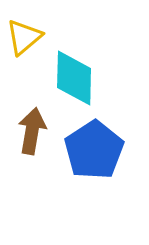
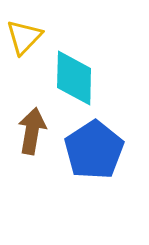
yellow triangle: rotated 6 degrees counterclockwise
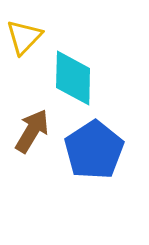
cyan diamond: moved 1 px left
brown arrow: rotated 21 degrees clockwise
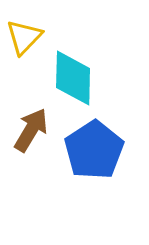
brown arrow: moved 1 px left, 1 px up
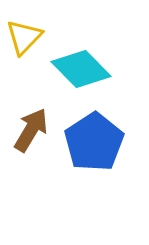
cyan diamond: moved 8 px right, 9 px up; rotated 46 degrees counterclockwise
blue pentagon: moved 8 px up
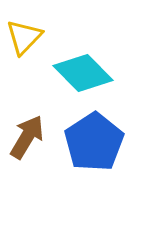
cyan diamond: moved 2 px right, 4 px down
brown arrow: moved 4 px left, 7 px down
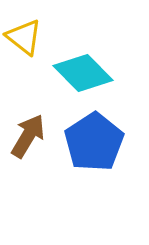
yellow triangle: rotated 36 degrees counterclockwise
brown arrow: moved 1 px right, 1 px up
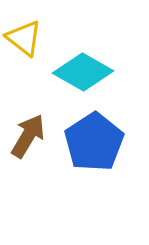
yellow triangle: moved 1 px down
cyan diamond: moved 1 px up; rotated 16 degrees counterclockwise
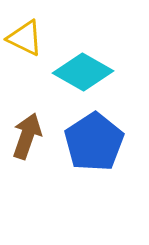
yellow triangle: moved 1 px right; rotated 12 degrees counterclockwise
brown arrow: moved 1 px left; rotated 12 degrees counterclockwise
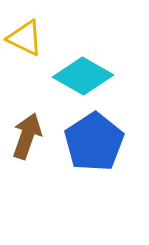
cyan diamond: moved 4 px down
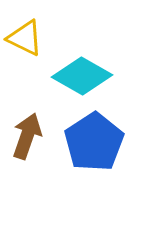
cyan diamond: moved 1 px left
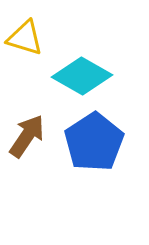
yellow triangle: rotated 9 degrees counterclockwise
brown arrow: rotated 15 degrees clockwise
